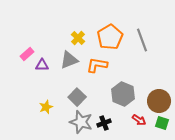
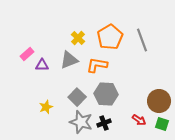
gray hexagon: moved 17 px left; rotated 20 degrees counterclockwise
green square: moved 1 px down
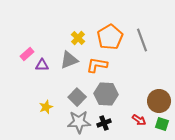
gray star: moved 2 px left; rotated 20 degrees counterclockwise
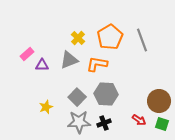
orange L-shape: moved 1 px up
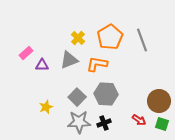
pink rectangle: moved 1 px left, 1 px up
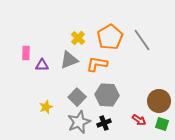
gray line: rotated 15 degrees counterclockwise
pink rectangle: rotated 48 degrees counterclockwise
gray hexagon: moved 1 px right, 1 px down
gray star: rotated 20 degrees counterclockwise
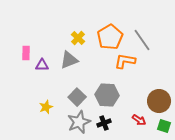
orange L-shape: moved 28 px right, 3 px up
green square: moved 2 px right, 2 px down
